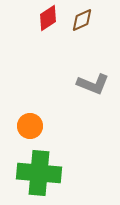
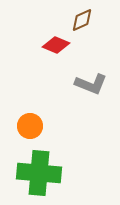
red diamond: moved 8 px right, 27 px down; rotated 56 degrees clockwise
gray L-shape: moved 2 px left
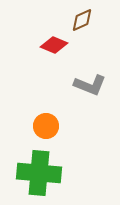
red diamond: moved 2 px left
gray L-shape: moved 1 px left, 1 px down
orange circle: moved 16 px right
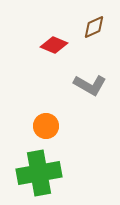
brown diamond: moved 12 px right, 7 px down
gray L-shape: rotated 8 degrees clockwise
green cross: rotated 15 degrees counterclockwise
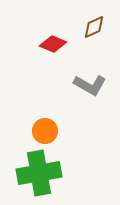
red diamond: moved 1 px left, 1 px up
orange circle: moved 1 px left, 5 px down
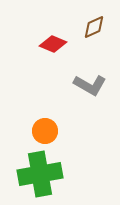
green cross: moved 1 px right, 1 px down
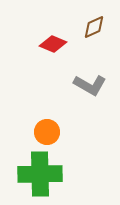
orange circle: moved 2 px right, 1 px down
green cross: rotated 9 degrees clockwise
